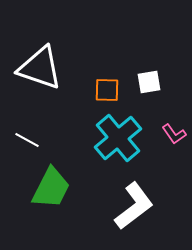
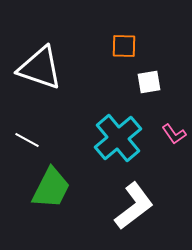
orange square: moved 17 px right, 44 px up
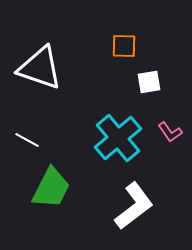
pink L-shape: moved 4 px left, 2 px up
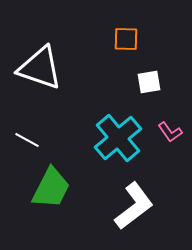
orange square: moved 2 px right, 7 px up
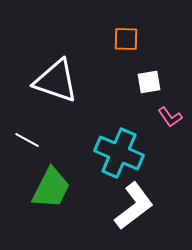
white triangle: moved 16 px right, 13 px down
pink L-shape: moved 15 px up
cyan cross: moved 1 px right, 15 px down; rotated 27 degrees counterclockwise
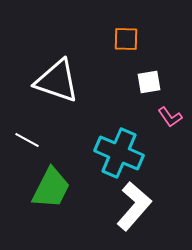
white triangle: moved 1 px right
white L-shape: rotated 12 degrees counterclockwise
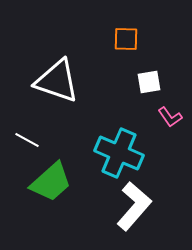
green trapezoid: moved 6 px up; rotated 21 degrees clockwise
